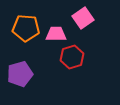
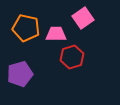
orange pentagon: rotated 8 degrees clockwise
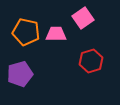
orange pentagon: moved 4 px down
red hexagon: moved 19 px right, 4 px down
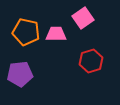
purple pentagon: rotated 10 degrees clockwise
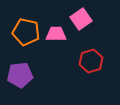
pink square: moved 2 px left, 1 px down
purple pentagon: moved 1 px down
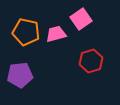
pink trapezoid: rotated 15 degrees counterclockwise
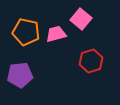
pink square: rotated 15 degrees counterclockwise
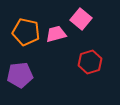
red hexagon: moved 1 px left, 1 px down
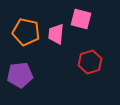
pink square: rotated 25 degrees counterclockwise
pink trapezoid: rotated 70 degrees counterclockwise
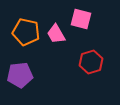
pink trapezoid: rotated 35 degrees counterclockwise
red hexagon: moved 1 px right
